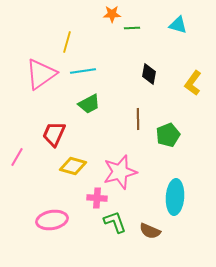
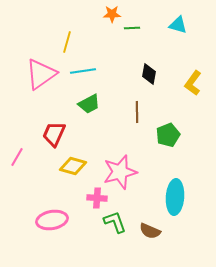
brown line: moved 1 px left, 7 px up
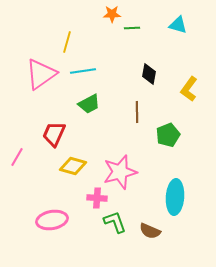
yellow L-shape: moved 4 px left, 6 px down
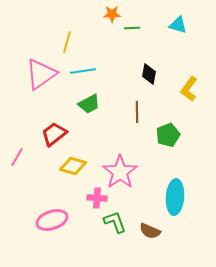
red trapezoid: rotated 28 degrees clockwise
pink star: rotated 20 degrees counterclockwise
pink ellipse: rotated 8 degrees counterclockwise
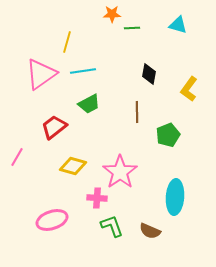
red trapezoid: moved 7 px up
green L-shape: moved 3 px left, 4 px down
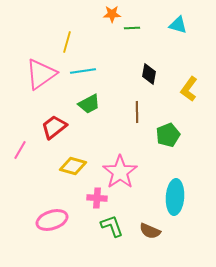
pink line: moved 3 px right, 7 px up
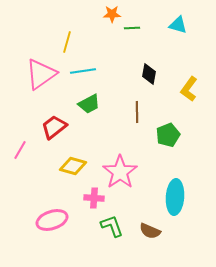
pink cross: moved 3 px left
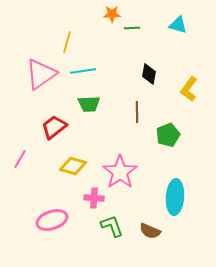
green trapezoid: rotated 25 degrees clockwise
pink line: moved 9 px down
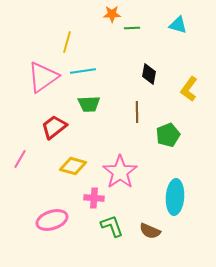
pink triangle: moved 2 px right, 3 px down
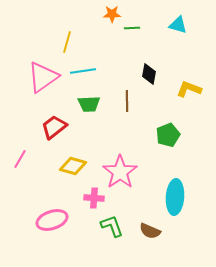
yellow L-shape: rotated 75 degrees clockwise
brown line: moved 10 px left, 11 px up
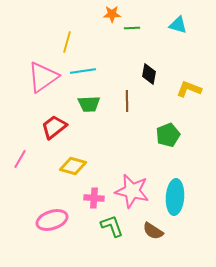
pink star: moved 12 px right, 19 px down; rotated 24 degrees counterclockwise
brown semicircle: moved 3 px right; rotated 10 degrees clockwise
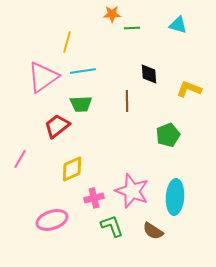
black diamond: rotated 15 degrees counterclockwise
green trapezoid: moved 8 px left
red trapezoid: moved 3 px right, 1 px up
yellow diamond: moved 1 px left, 3 px down; rotated 40 degrees counterclockwise
pink star: rotated 8 degrees clockwise
pink cross: rotated 18 degrees counterclockwise
